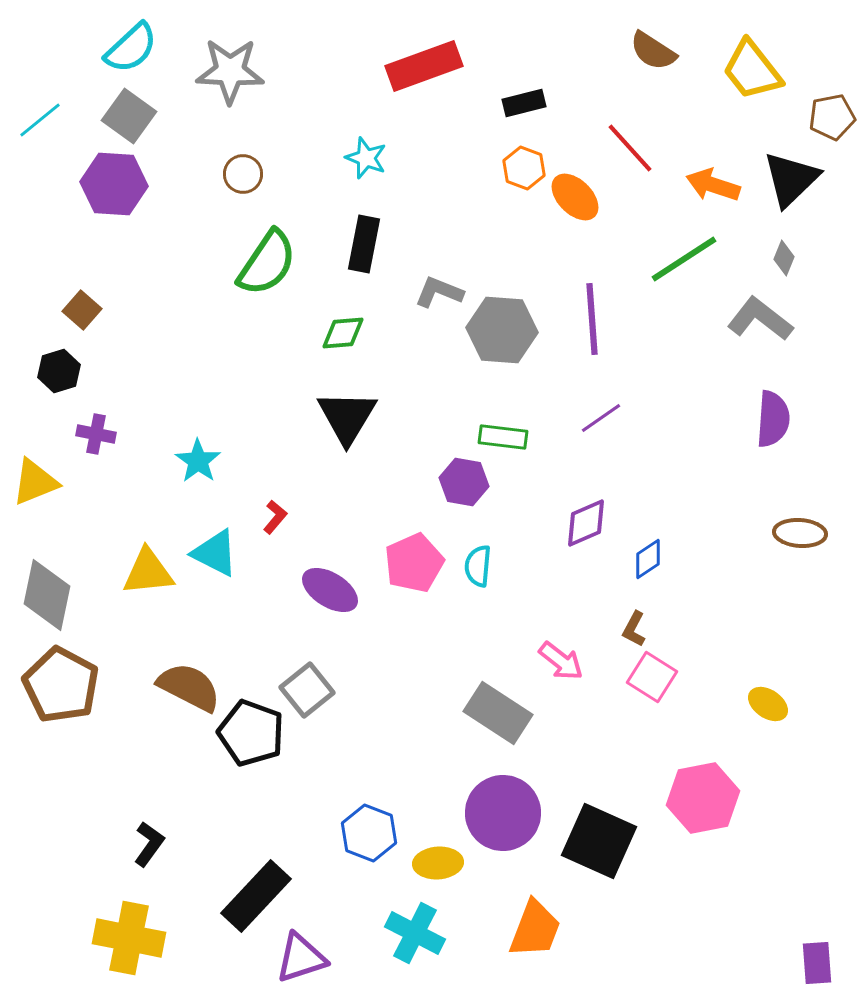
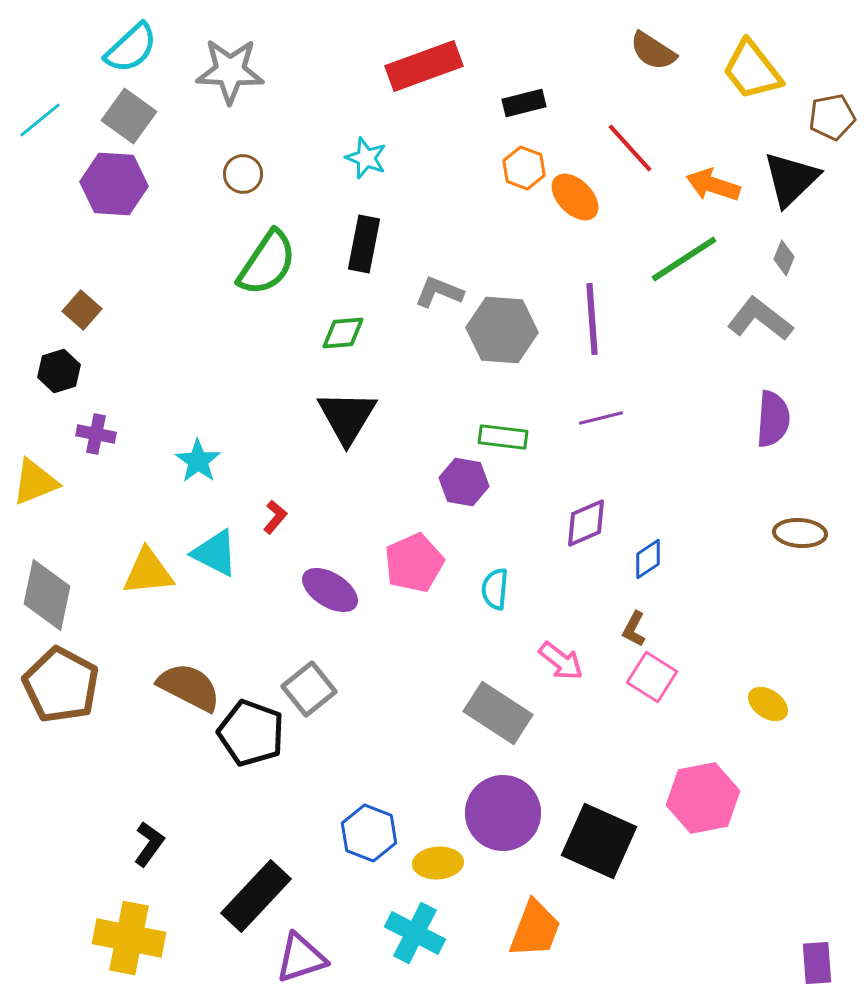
purple line at (601, 418): rotated 21 degrees clockwise
cyan semicircle at (478, 566): moved 17 px right, 23 px down
gray square at (307, 690): moved 2 px right, 1 px up
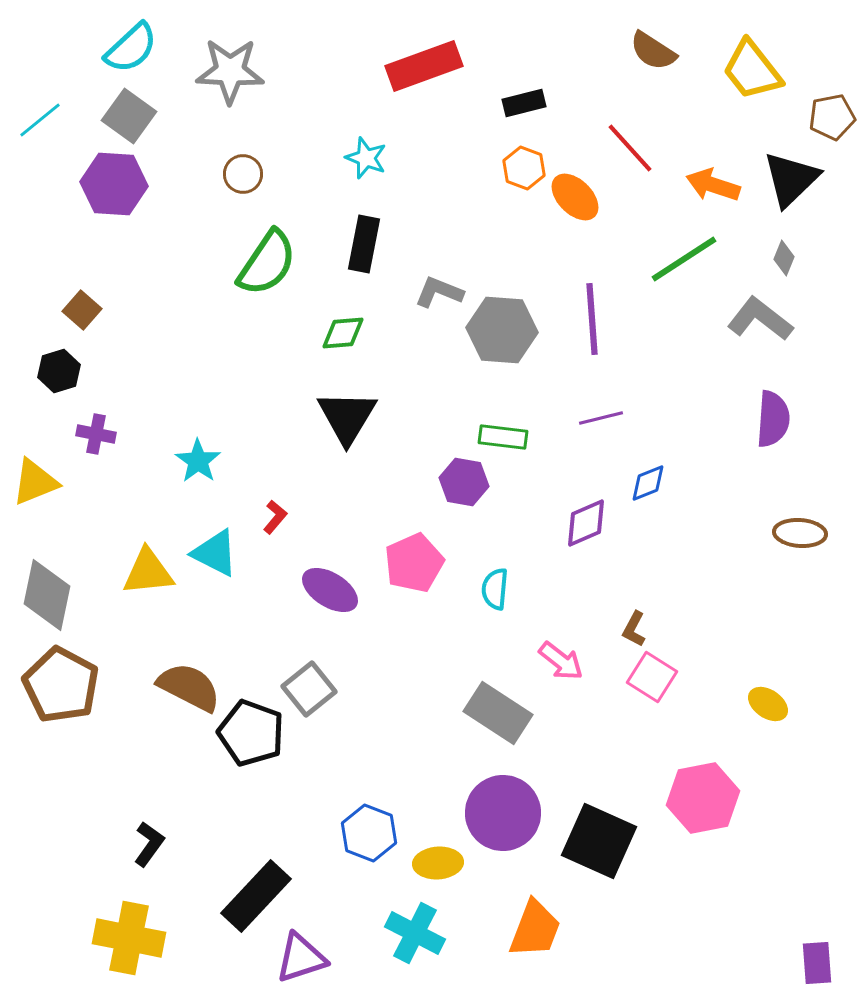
blue diamond at (648, 559): moved 76 px up; rotated 12 degrees clockwise
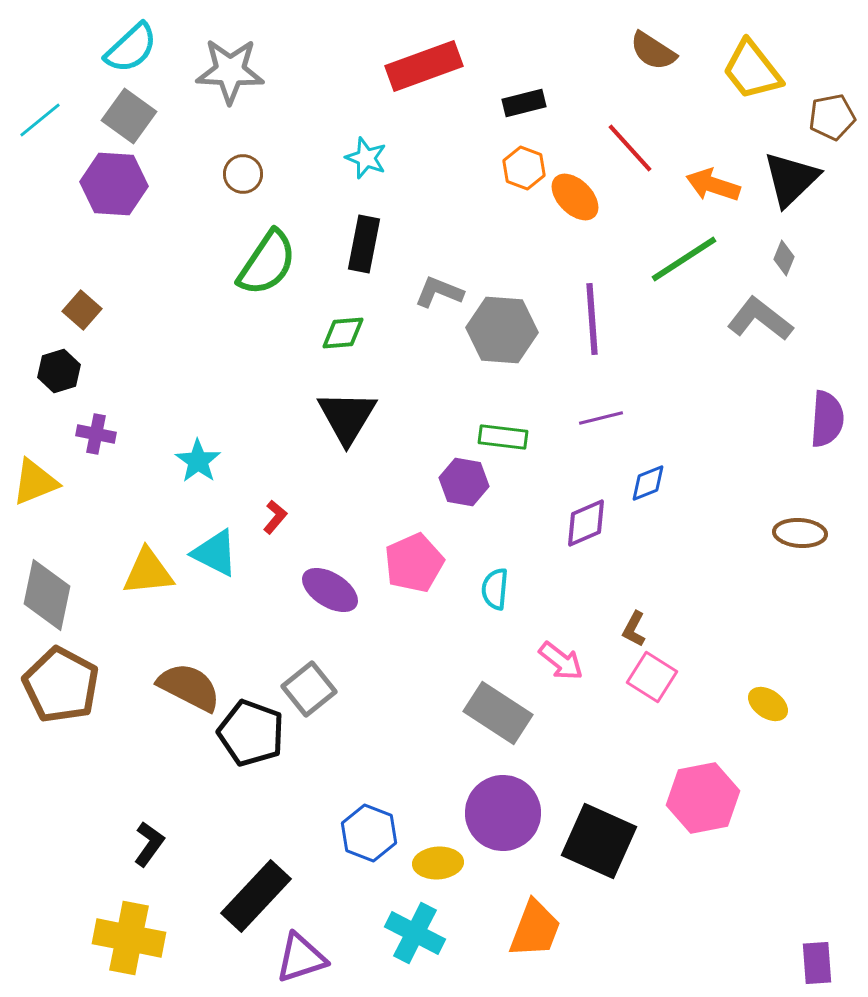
purple semicircle at (773, 419): moved 54 px right
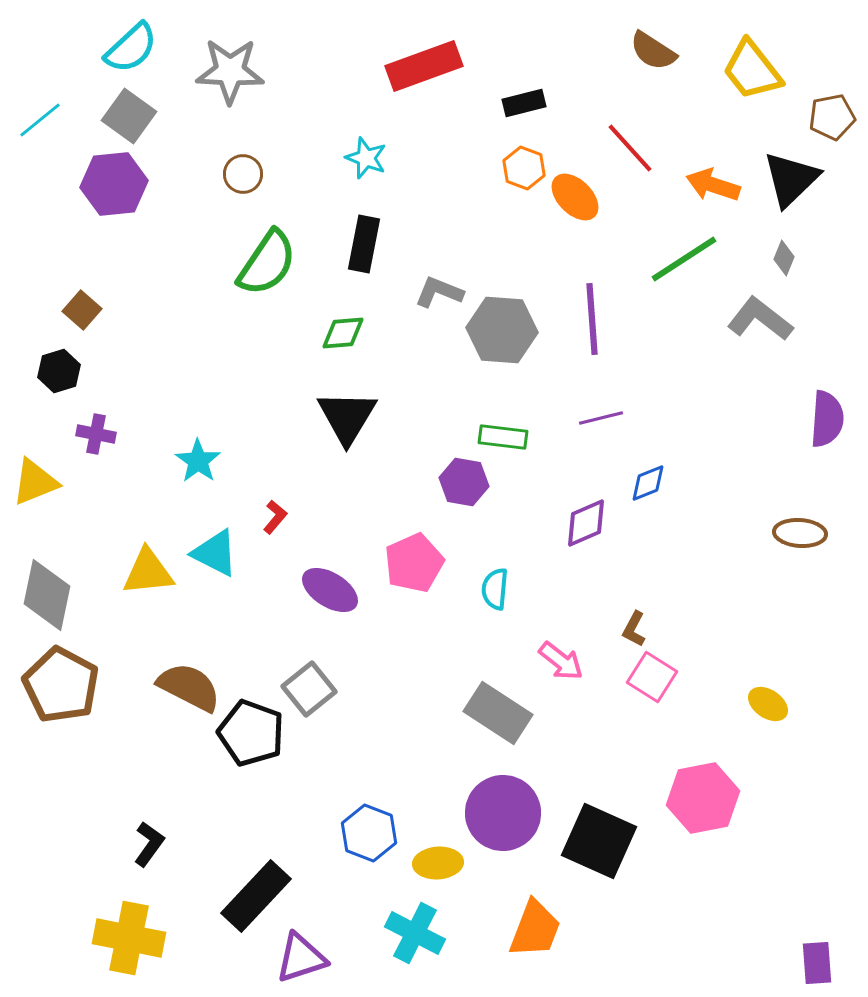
purple hexagon at (114, 184): rotated 10 degrees counterclockwise
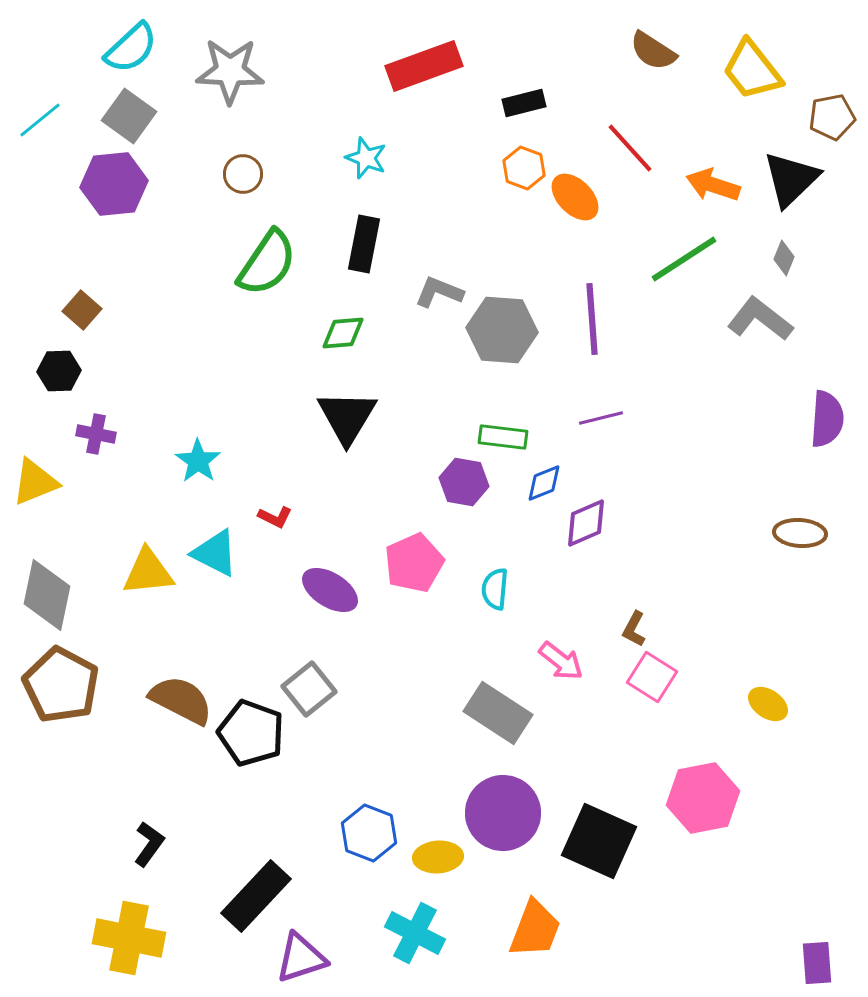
black hexagon at (59, 371): rotated 15 degrees clockwise
blue diamond at (648, 483): moved 104 px left
red L-shape at (275, 517): rotated 76 degrees clockwise
brown semicircle at (189, 687): moved 8 px left, 13 px down
yellow ellipse at (438, 863): moved 6 px up
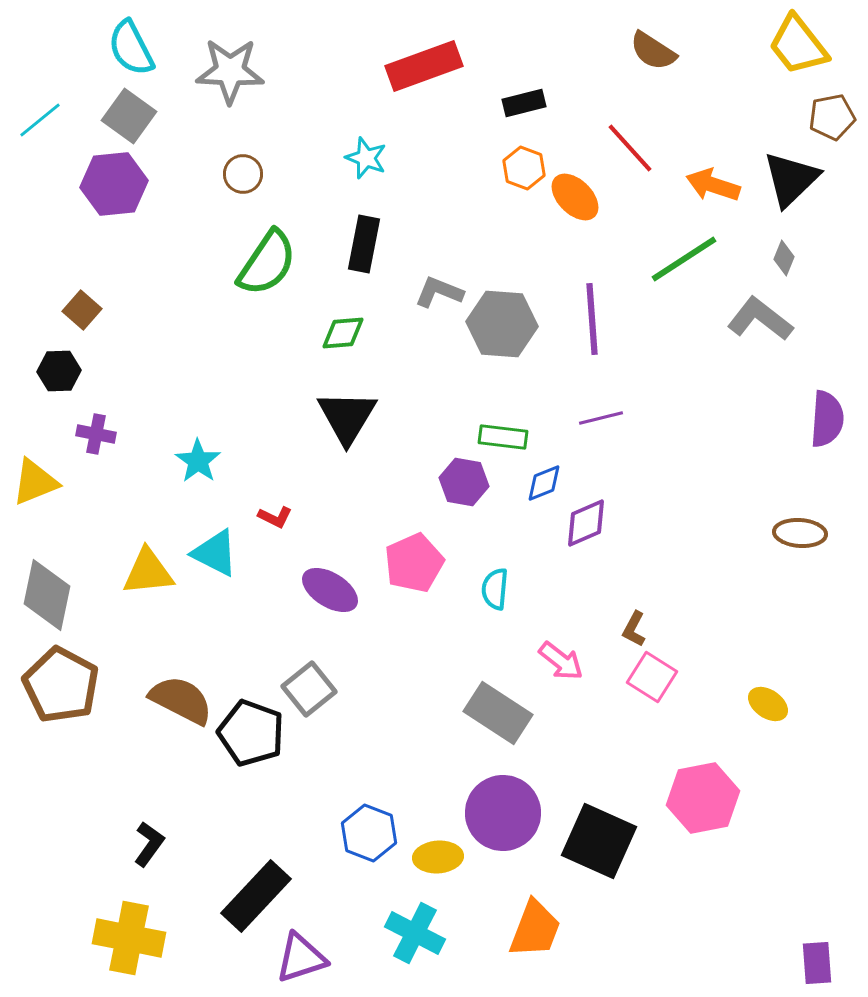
cyan semicircle at (131, 48): rotated 106 degrees clockwise
yellow trapezoid at (752, 70): moved 46 px right, 25 px up
gray hexagon at (502, 330): moved 6 px up
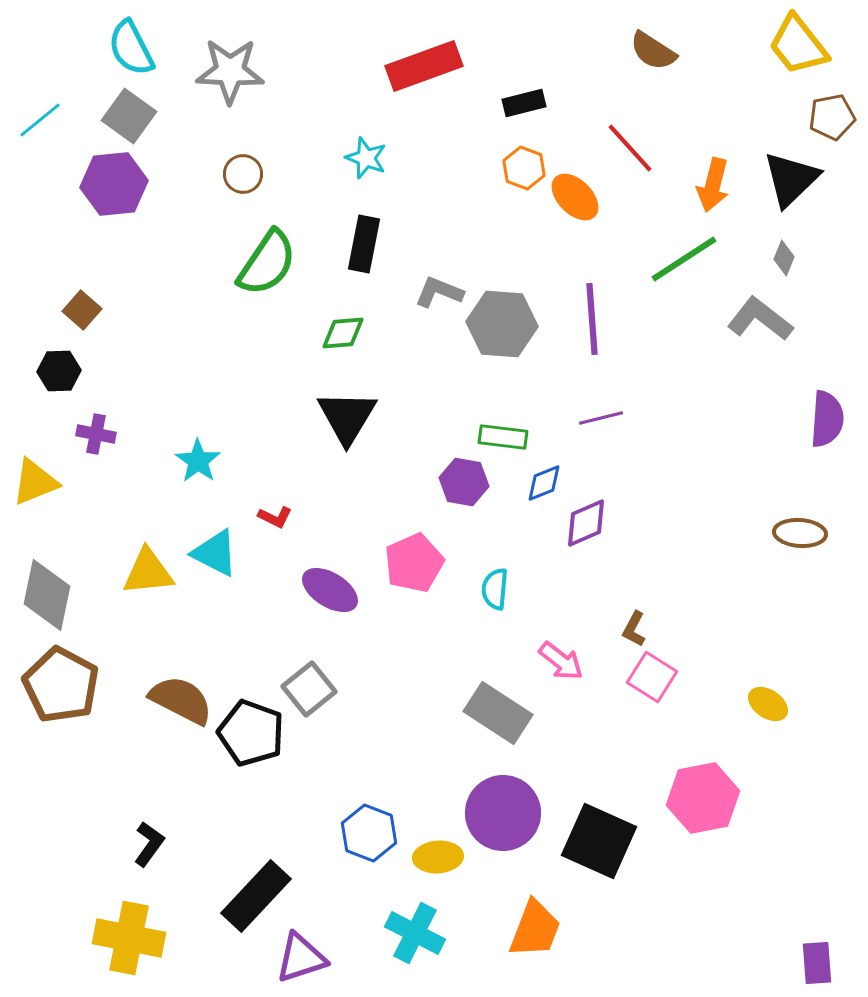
orange arrow at (713, 185): rotated 94 degrees counterclockwise
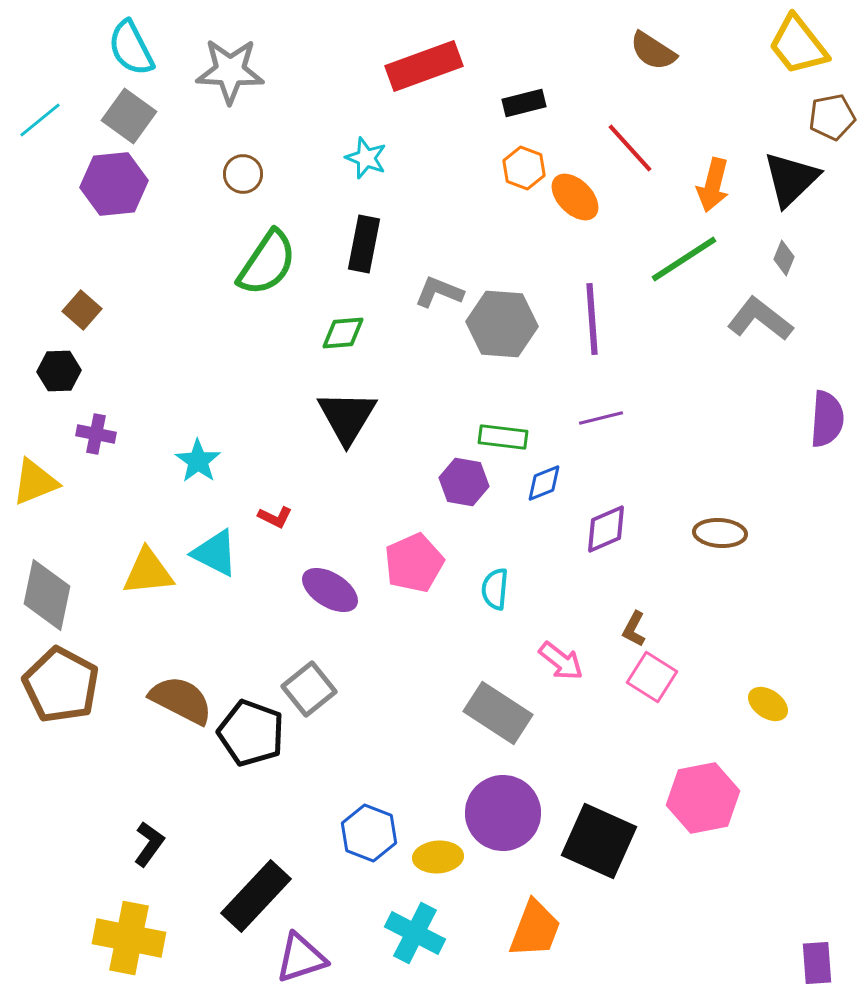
purple diamond at (586, 523): moved 20 px right, 6 px down
brown ellipse at (800, 533): moved 80 px left
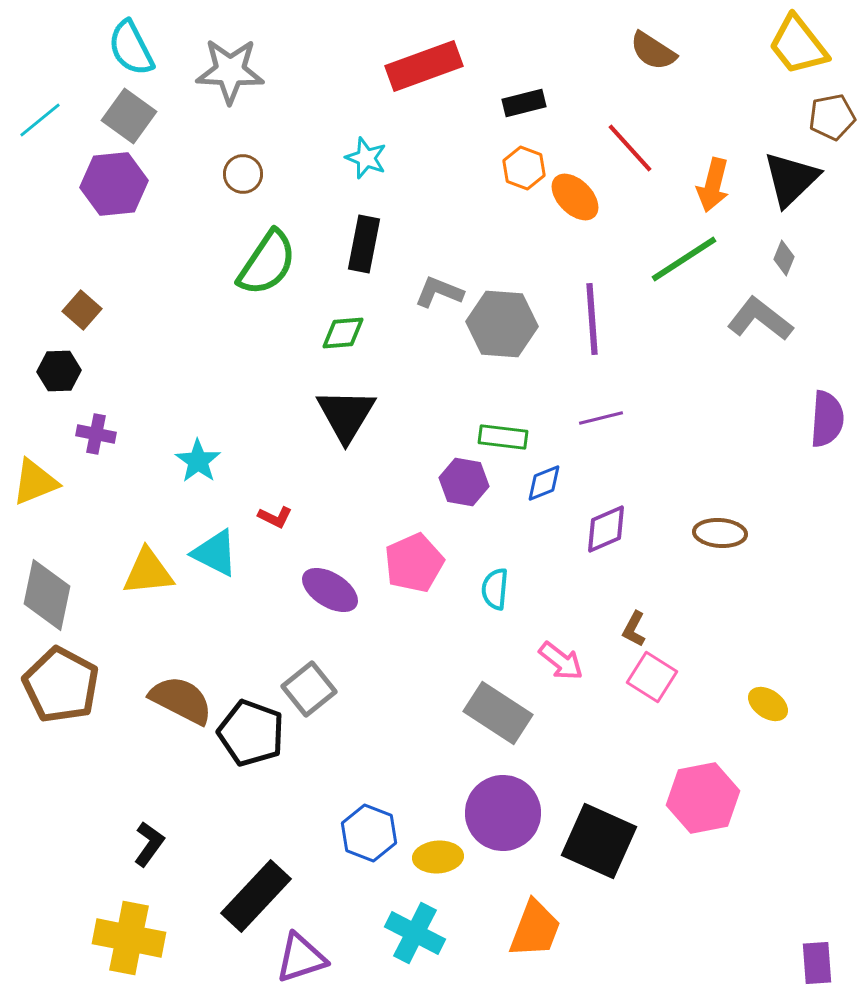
black triangle at (347, 417): moved 1 px left, 2 px up
